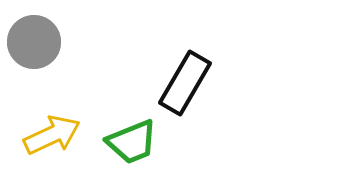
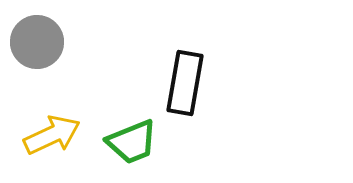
gray circle: moved 3 px right
black rectangle: rotated 20 degrees counterclockwise
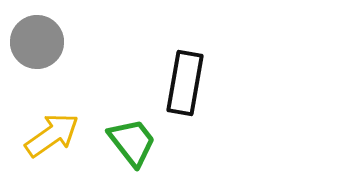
yellow arrow: rotated 10 degrees counterclockwise
green trapezoid: rotated 106 degrees counterclockwise
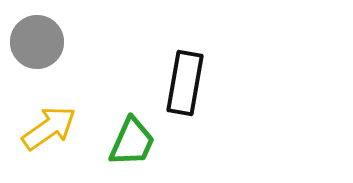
yellow arrow: moved 3 px left, 7 px up
green trapezoid: rotated 62 degrees clockwise
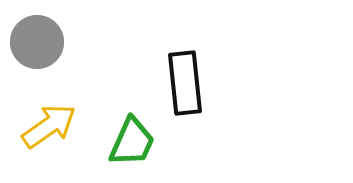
black rectangle: rotated 16 degrees counterclockwise
yellow arrow: moved 2 px up
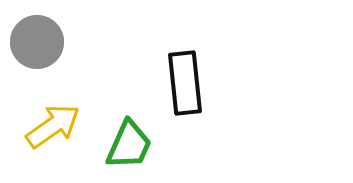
yellow arrow: moved 4 px right
green trapezoid: moved 3 px left, 3 px down
